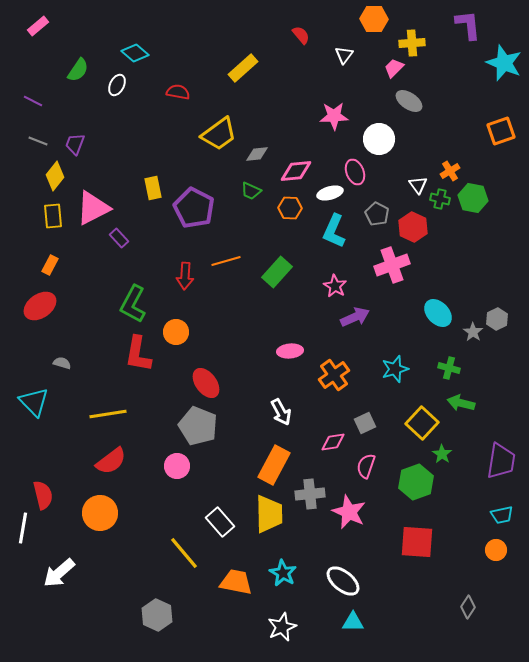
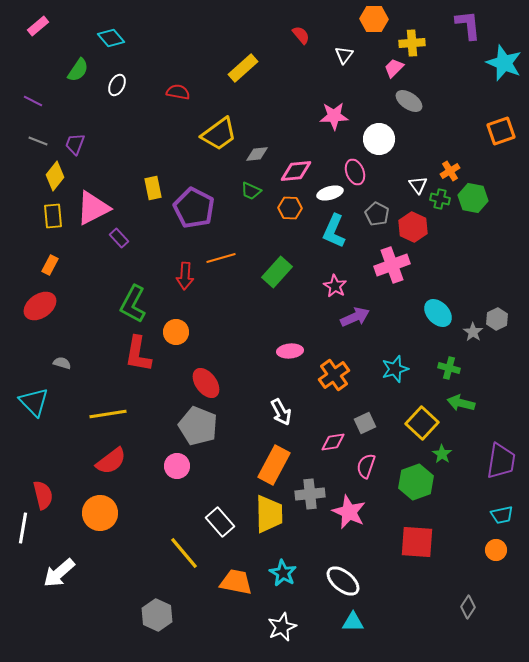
cyan diamond at (135, 53): moved 24 px left, 15 px up; rotated 8 degrees clockwise
orange line at (226, 261): moved 5 px left, 3 px up
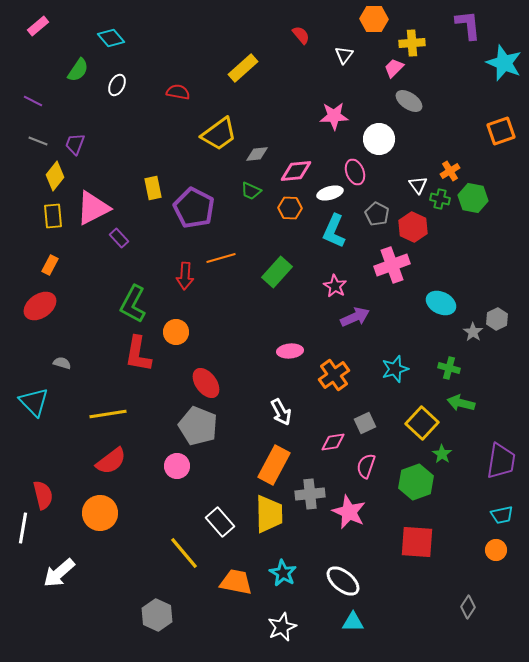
cyan ellipse at (438, 313): moved 3 px right, 10 px up; rotated 20 degrees counterclockwise
